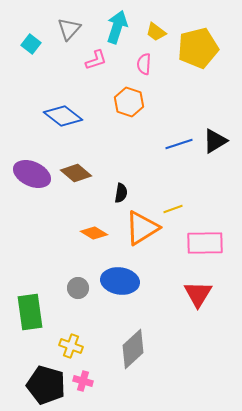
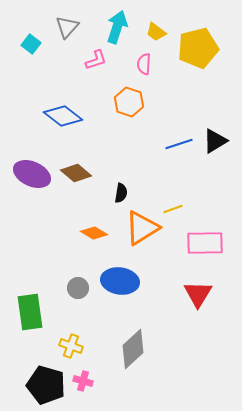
gray triangle: moved 2 px left, 2 px up
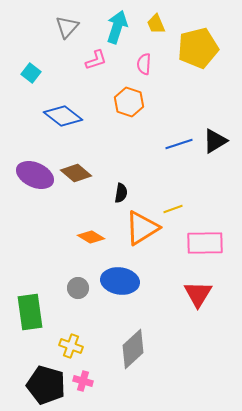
yellow trapezoid: moved 8 px up; rotated 30 degrees clockwise
cyan square: moved 29 px down
purple ellipse: moved 3 px right, 1 px down
orange diamond: moved 3 px left, 4 px down
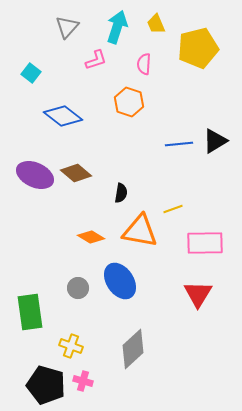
blue line: rotated 12 degrees clockwise
orange triangle: moved 2 px left, 3 px down; rotated 42 degrees clockwise
blue ellipse: rotated 48 degrees clockwise
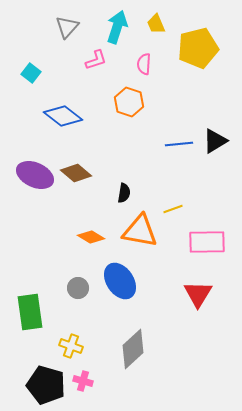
black semicircle: moved 3 px right
pink rectangle: moved 2 px right, 1 px up
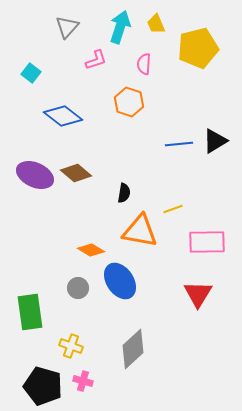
cyan arrow: moved 3 px right
orange diamond: moved 13 px down
black pentagon: moved 3 px left, 1 px down
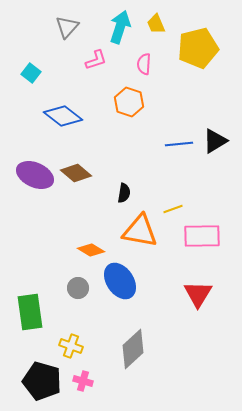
pink rectangle: moved 5 px left, 6 px up
black pentagon: moved 1 px left, 5 px up
